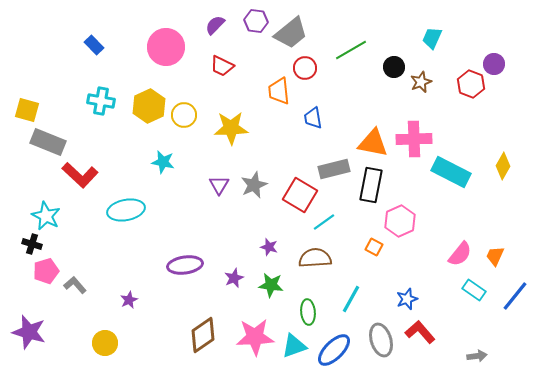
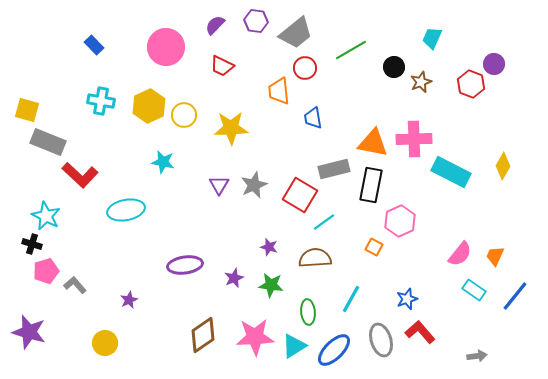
gray trapezoid at (291, 33): moved 5 px right
cyan triangle at (294, 346): rotated 12 degrees counterclockwise
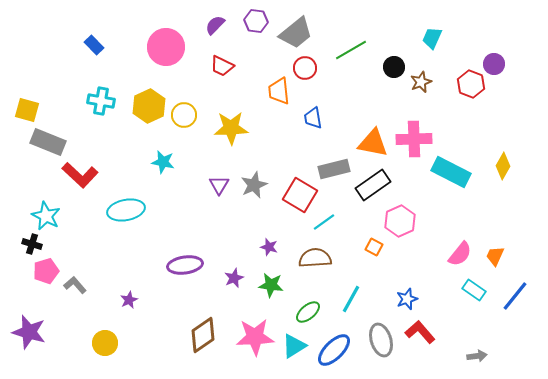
black rectangle at (371, 185): moved 2 px right; rotated 44 degrees clockwise
green ellipse at (308, 312): rotated 55 degrees clockwise
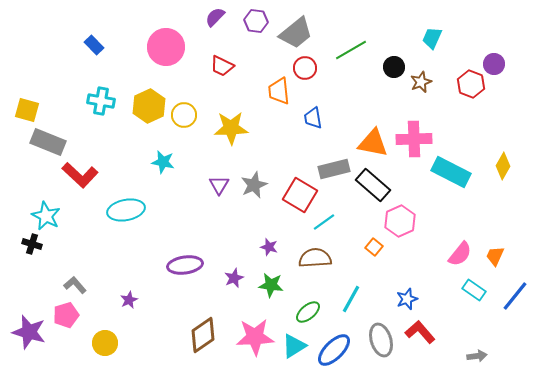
purple semicircle at (215, 25): moved 8 px up
black rectangle at (373, 185): rotated 76 degrees clockwise
orange square at (374, 247): rotated 12 degrees clockwise
pink pentagon at (46, 271): moved 20 px right, 44 px down
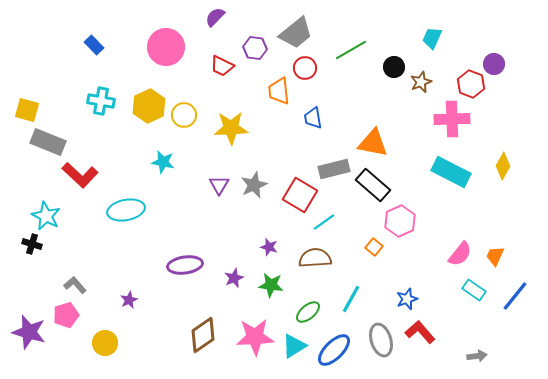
purple hexagon at (256, 21): moved 1 px left, 27 px down
pink cross at (414, 139): moved 38 px right, 20 px up
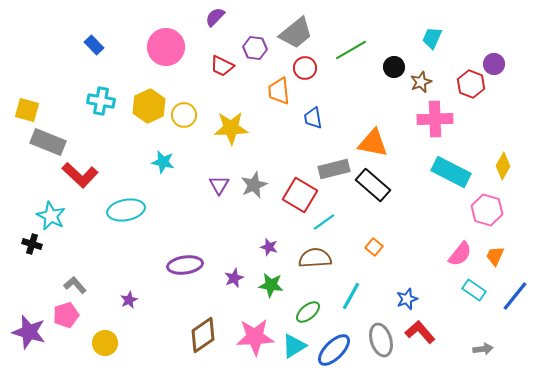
pink cross at (452, 119): moved 17 px left
cyan star at (46, 216): moved 5 px right
pink hexagon at (400, 221): moved 87 px right, 11 px up; rotated 20 degrees counterclockwise
cyan line at (351, 299): moved 3 px up
gray arrow at (477, 356): moved 6 px right, 7 px up
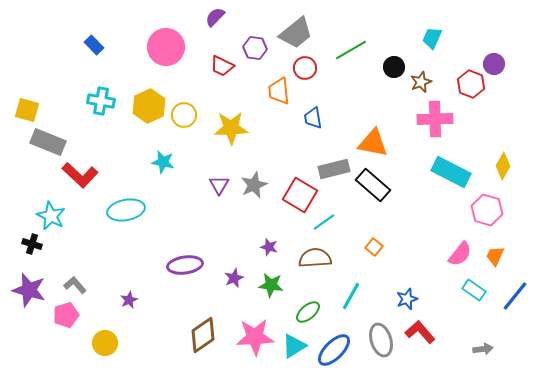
purple star at (29, 332): moved 42 px up
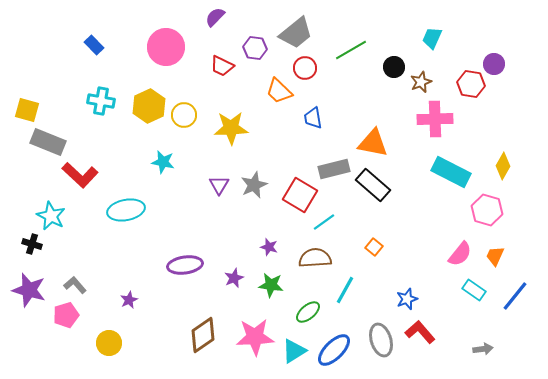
red hexagon at (471, 84): rotated 12 degrees counterclockwise
orange trapezoid at (279, 91): rotated 40 degrees counterclockwise
cyan line at (351, 296): moved 6 px left, 6 px up
yellow circle at (105, 343): moved 4 px right
cyan triangle at (294, 346): moved 5 px down
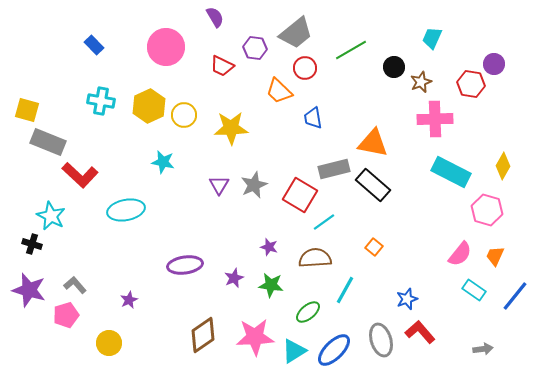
purple semicircle at (215, 17): rotated 105 degrees clockwise
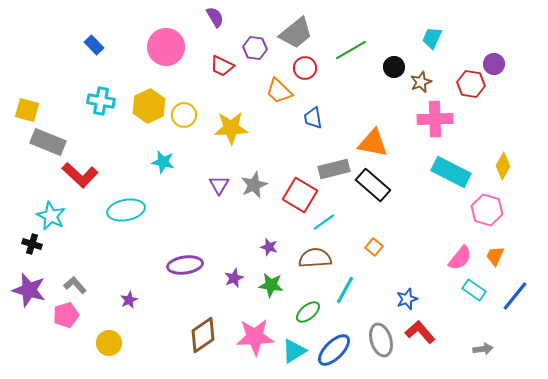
pink semicircle at (460, 254): moved 4 px down
